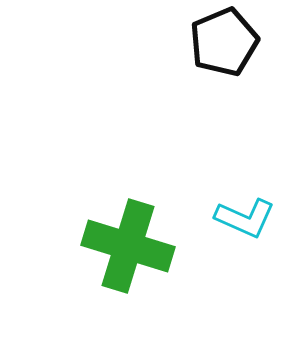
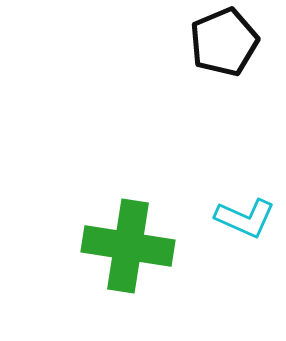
green cross: rotated 8 degrees counterclockwise
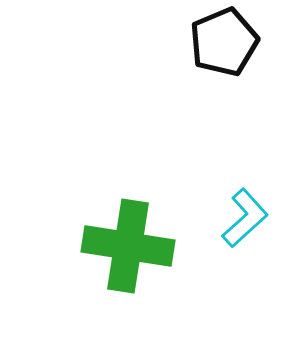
cyan L-shape: rotated 66 degrees counterclockwise
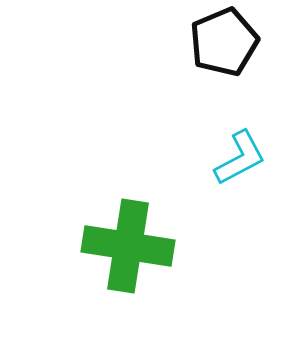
cyan L-shape: moved 5 px left, 60 px up; rotated 14 degrees clockwise
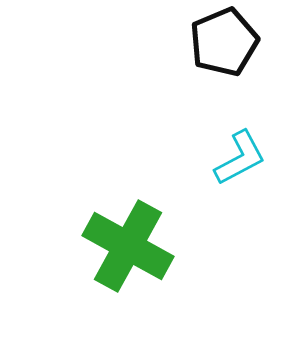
green cross: rotated 20 degrees clockwise
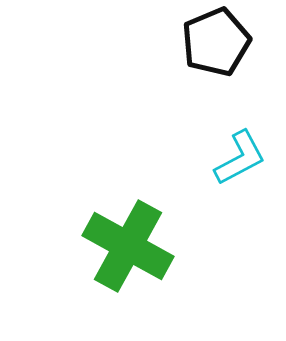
black pentagon: moved 8 px left
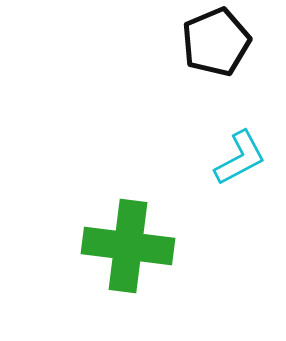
green cross: rotated 22 degrees counterclockwise
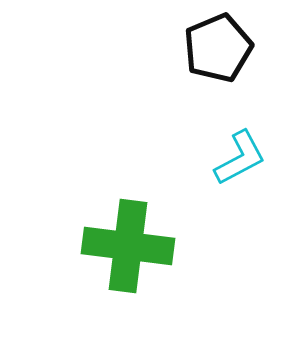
black pentagon: moved 2 px right, 6 px down
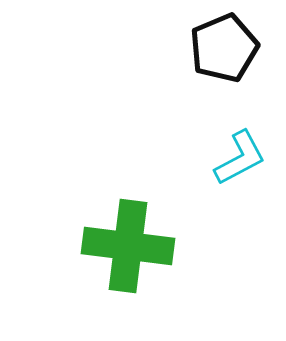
black pentagon: moved 6 px right
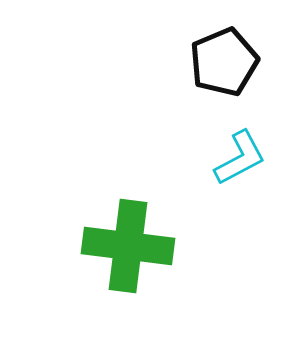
black pentagon: moved 14 px down
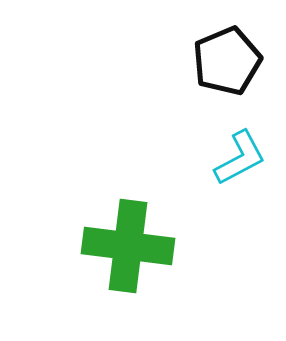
black pentagon: moved 3 px right, 1 px up
